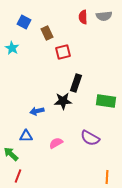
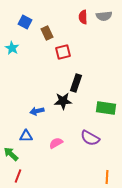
blue square: moved 1 px right
green rectangle: moved 7 px down
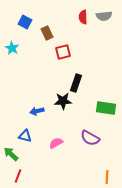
blue triangle: moved 1 px left; rotated 16 degrees clockwise
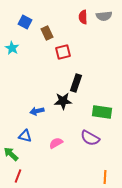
green rectangle: moved 4 px left, 4 px down
orange line: moved 2 px left
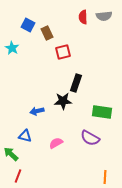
blue square: moved 3 px right, 3 px down
